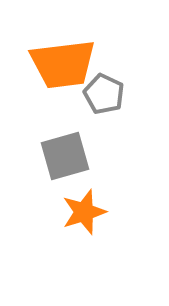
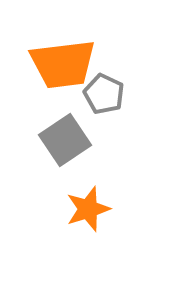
gray square: moved 16 px up; rotated 18 degrees counterclockwise
orange star: moved 4 px right, 3 px up
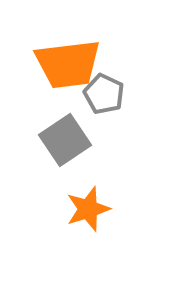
orange trapezoid: moved 5 px right
